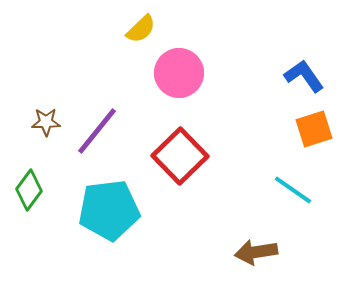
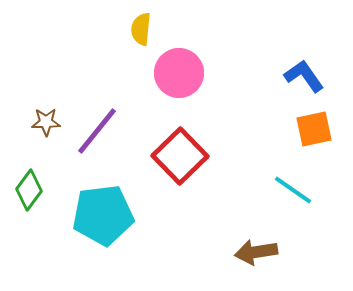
yellow semicircle: rotated 140 degrees clockwise
orange square: rotated 6 degrees clockwise
cyan pentagon: moved 6 px left, 5 px down
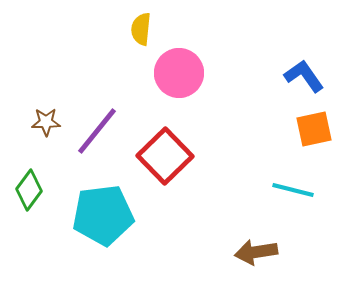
red square: moved 15 px left
cyan line: rotated 21 degrees counterclockwise
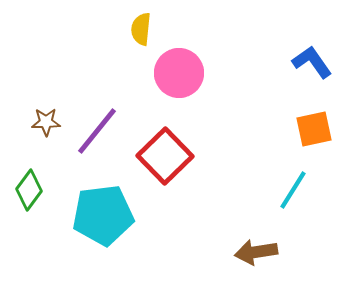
blue L-shape: moved 8 px right, 14 px up
cyan line: rotated 72 degrees counterclockwise
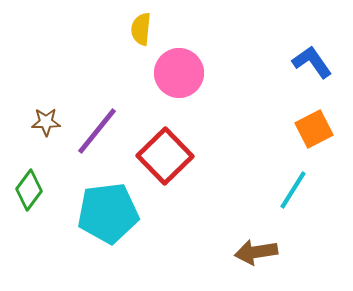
orange square: rotated 15 degrees counterclockwise
cyan pentagon: moved 5 px right, 2 px up
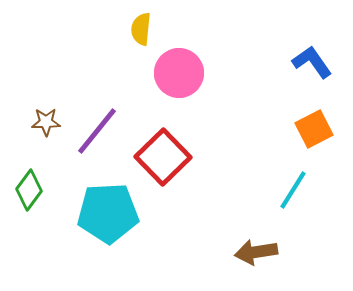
red square: moved 2 px left, 1 px down
cyan pentagon: rotated 4 degrees clockwise
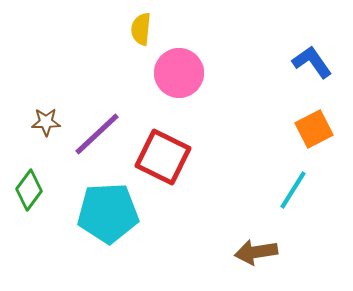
purple line: moved 3 px down; rotated 8 degrees clockwise
red square: rotated 20 degrees counterclockwise
